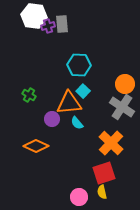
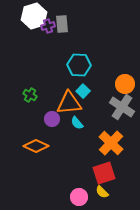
white hexagon: rotated 25 degrees counterclockwise
green cross: moved 1 px right
yellow semicircle: rotated 32 degrees counterclockwise
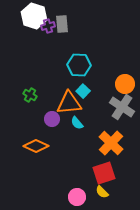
white hexagon: rotated 25 degrees counterclockwise
pink circle: moved 2 px left
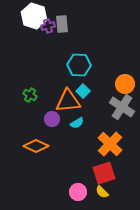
orange triangle: moved 1 px left, 2 px up
cyan semicircle: rotated 80 degrees counterclockwise
orange cross: moved 1 px left, 1 px down
pink circle: moved 1 px right, 5 px up
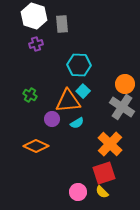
purple cross: moved 12 px left, 18 px down
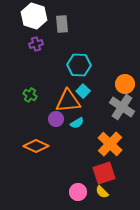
purple circle: moved 4 px right
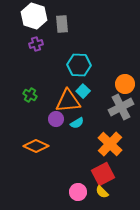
gray cross: moved 1 px left; rotated 30 degrees clockwise
red square: moved 1 px left, 1 px down; rotated 10 degrees counterclockwise
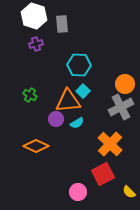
yellow semicircle: moved 27 px right
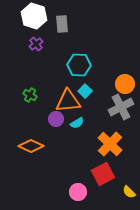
purple cross: rotated 24 degrees counterclockwise
cyan square: moved 2 px right
orange diamond: moved 5 px left
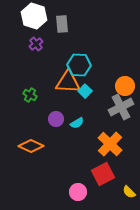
orange circle: moved 2 px down
orange triangle: moved 19 px up; rotated 8 degrees clockwise
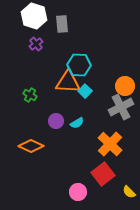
purple circle: moved 2 px down
red square: rotated 10 degrees counterclockwise
